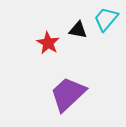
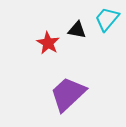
cyan trapezoid: moved 1 px right
black triangle: moved 1 px left
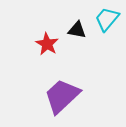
red star: moved 1 px left, 1 px down
purple trapezoid: moved 6 px left, 2 px down
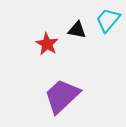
cyan trapezoid: moved 1 px right, 1 px down
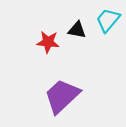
red star: moved 1 px right, 2 px up; rotated 25 degrees counterclockwise
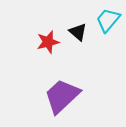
black triangle: moved 1 px right, 2 px down; rotated 30 degrees clockwise
red star: rotated 20 degrees counterclockwise
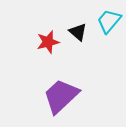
cyan trapezoid: moved 1 px right, 1 px down
purple trapezoid: moved 1 px left
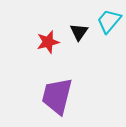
black triangle: moved 1 px right; rotated 24 degrees clockwise
purple trapezoid: moved 4 px left; rotated 33 degrees counterclockwise
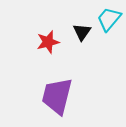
cyan trapezoid: moved 2 px up
black triangle: moved 3 px right
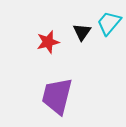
cyan trapezoid: moved 4 px down
